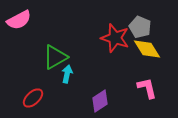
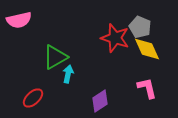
pink semicircle: rotated 15 degrees clockwise
yellow diamond: rotated 8 degrees clockwise
cyan arrow: moved 1 px right
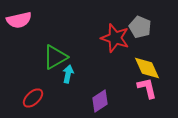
yellow diamond: moved 19 px down
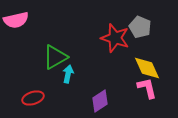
pink semicircle: moved 3 px left
red ellipse: rotated 25 degrees clockwise
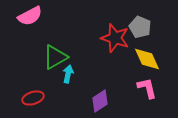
pink semicircle: moved 14 px right, 4 px up; rotated 15 degrees counterclockwise
yellow diamond: moved 9 px up
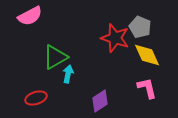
yellow diamond: moved 4 px up
red ellipse: moved 3 px right
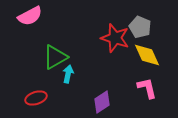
purple diamond: moved 2 px right, 1 px down
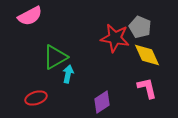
red star: rotated 8 degrees counterclockwise
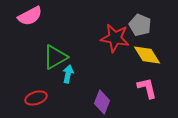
gray pentagon: moved 2 px up
yellow diamond: rotated 8 degrees counterclockwise
purple diamond: rotated 35 degrees counterclockwise
